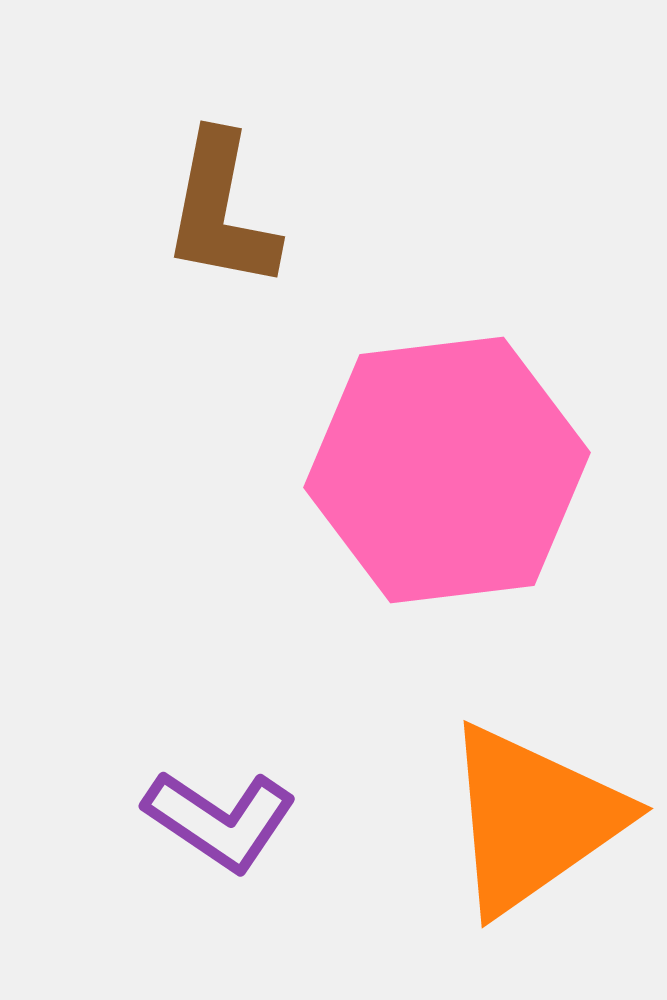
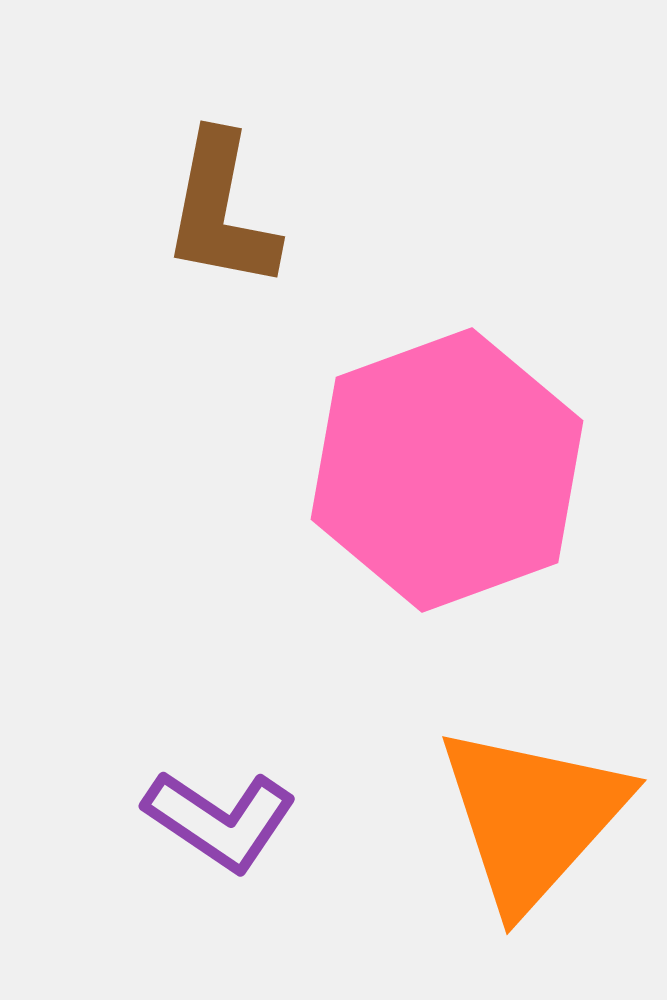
pink hexagon: rotated 13 degrees counterclockwise
orange triangle: moved 1 px left, 2 px up; rotated 13 degrees counterclockwise
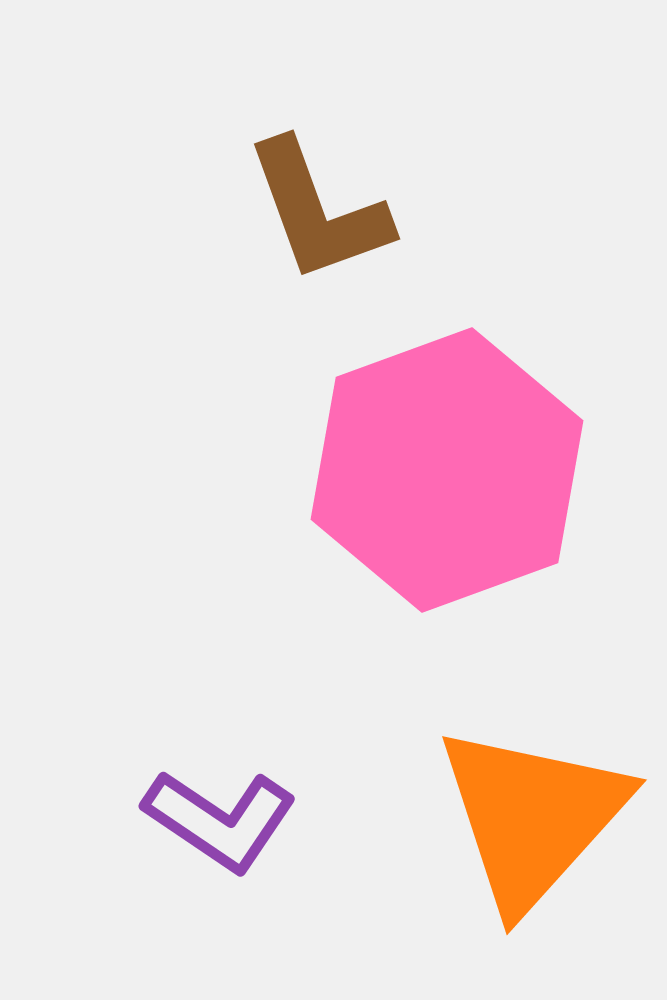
brown L-shape: moved 97 px right; rotated 31 degrees counterclockwise
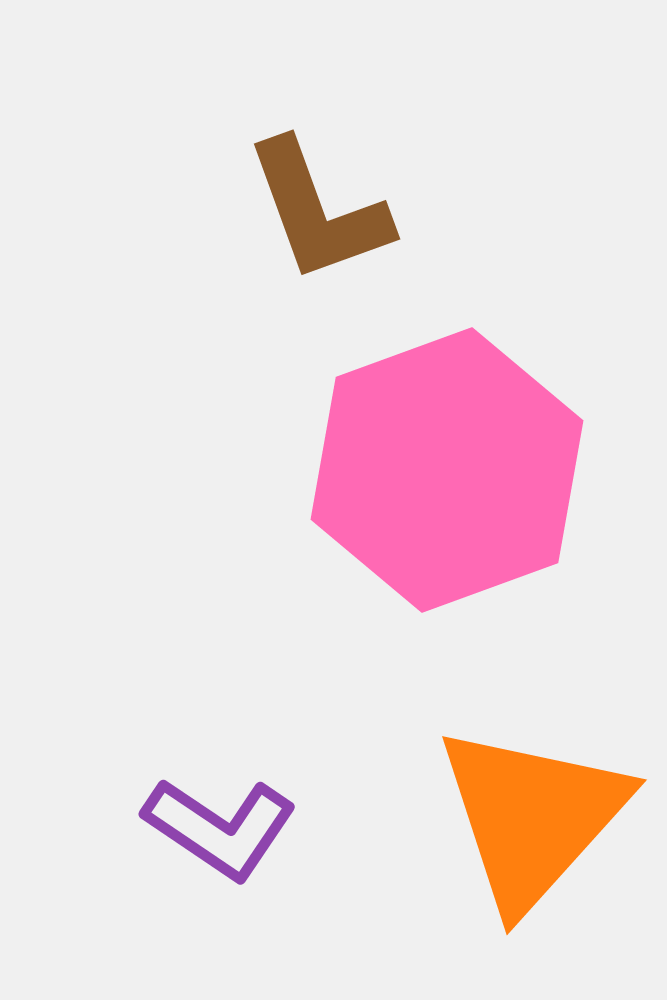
purple L-shape: moved 8 px down
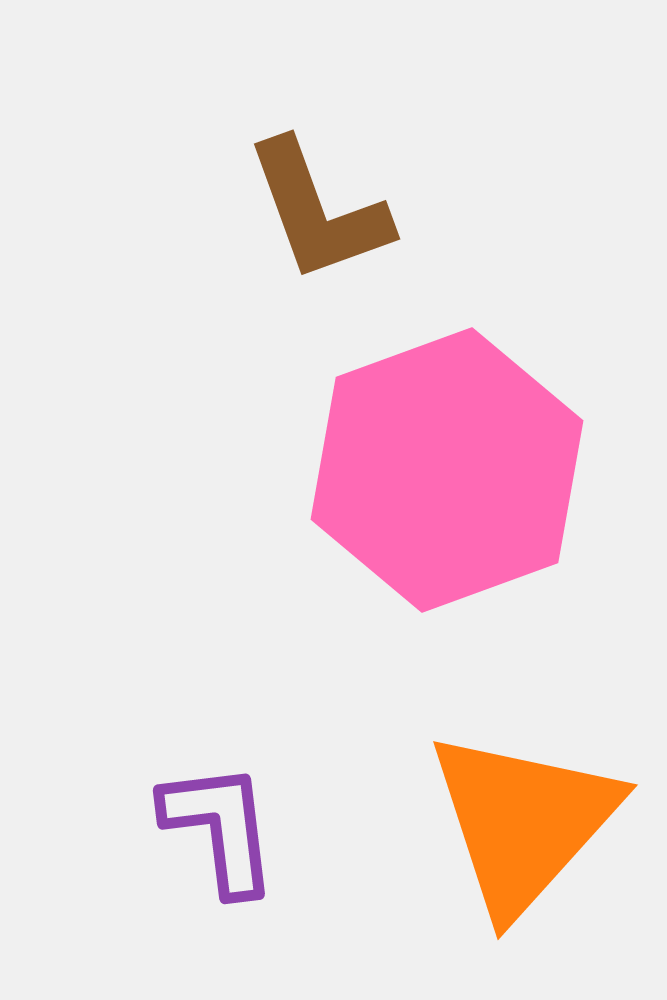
orange triangle: moved 9 px left, 5 px down
purple L-shape: rotated 131 degrees counterclockwise
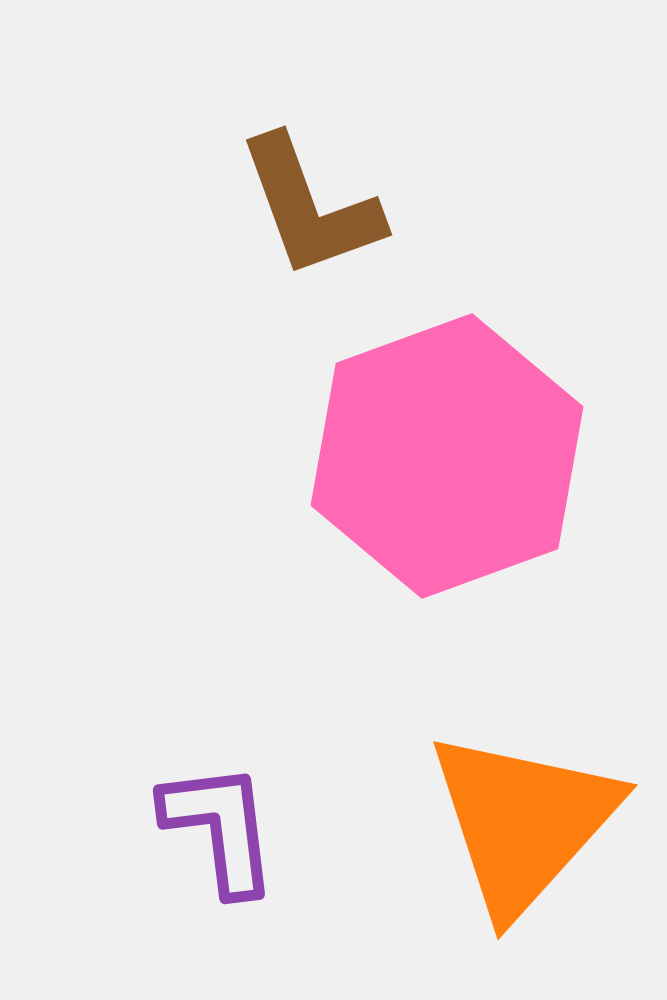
brown L-shape: moved 8 px left, 4 px up
pink hexagon: moved 14 px up
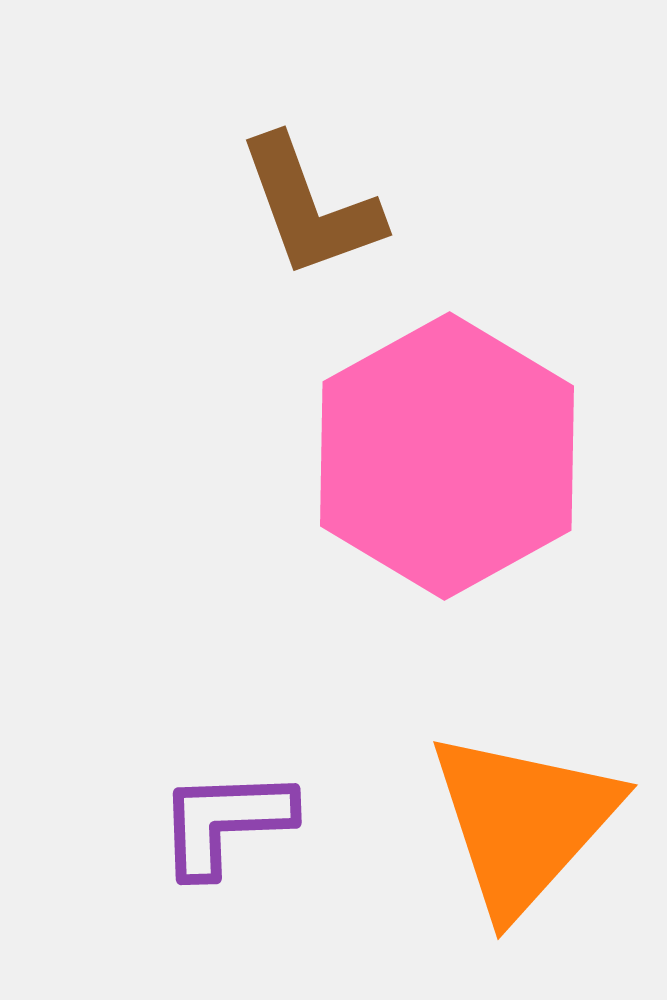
pink hexagon: rotated 9 degrees counterclockwise
purple L-shape: moved 5 px right, 6 px up; rotated 85 degrees counterclockwise
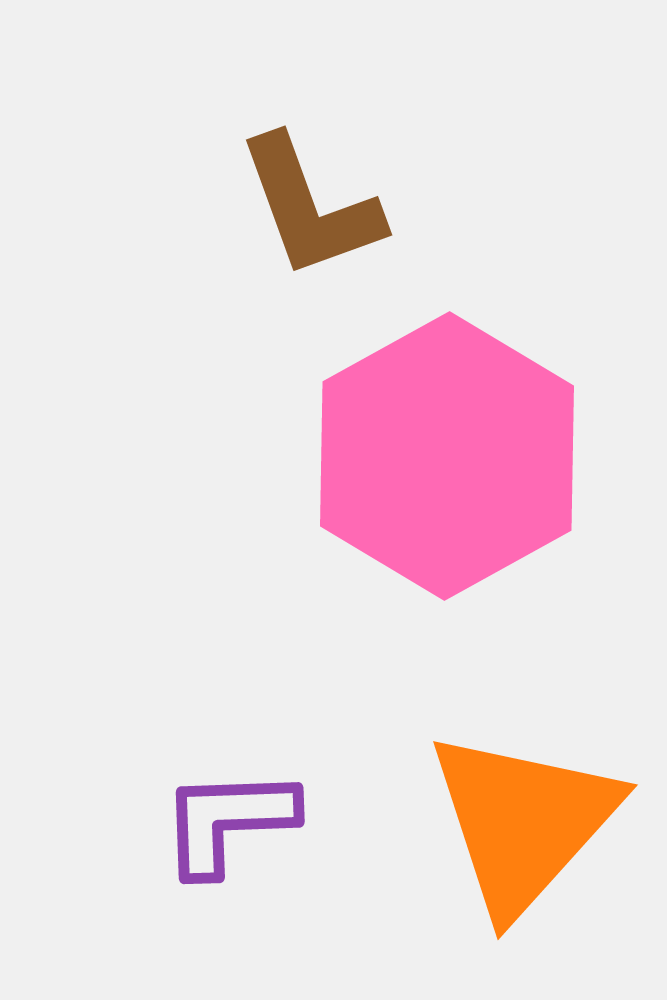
purple L-shape: moved 3 px right, 1 px up
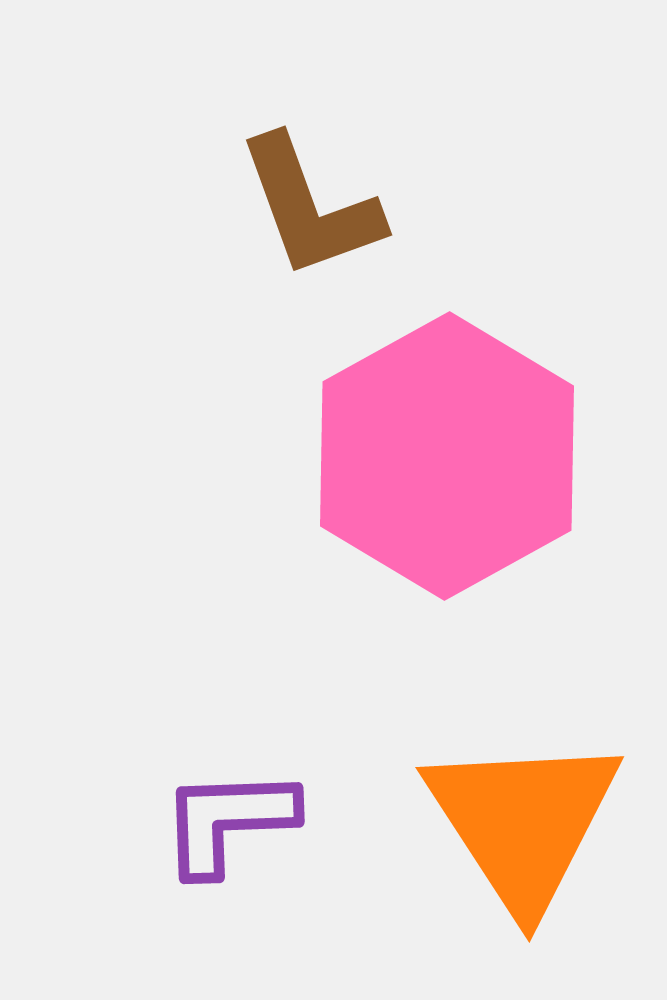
orange triangle: rotated 15 degrees counterclockwise
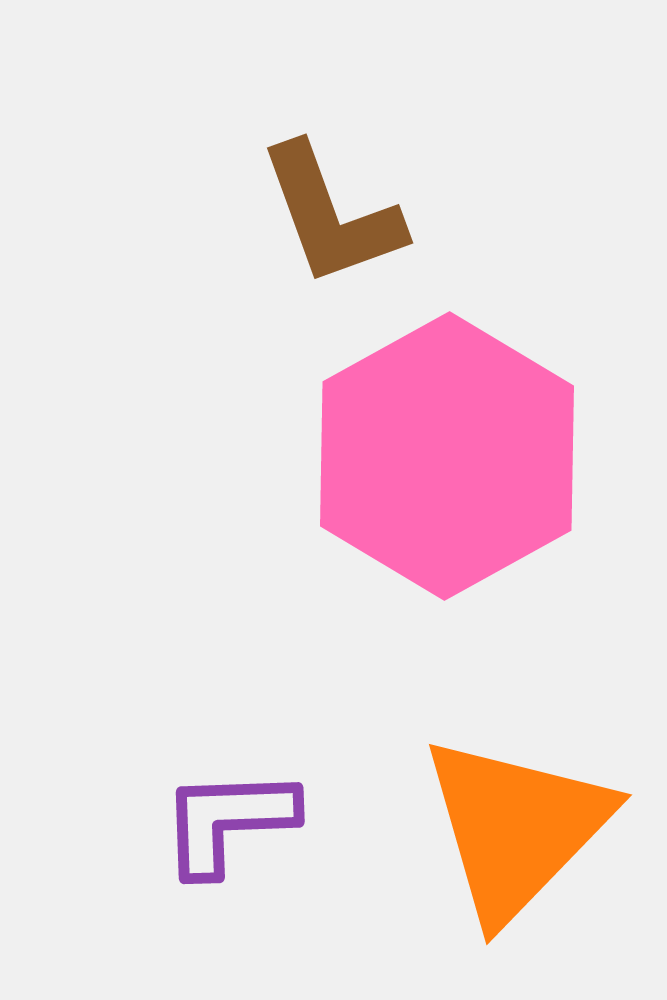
brown L-shape: moved 21 px right, 8 px down
orange triangle: moved 7 px left, 6 px down; rotated 17 degrees clockwise
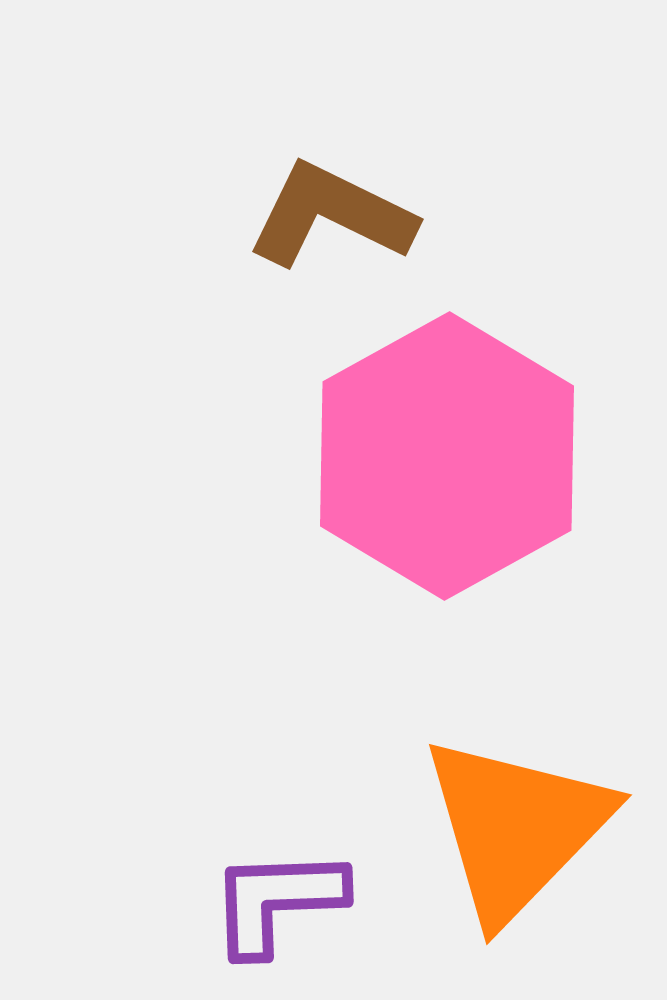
brown L-shape: rotated 136 degrees clockwise
purple L-shape: moved 49 px right, 80 px down
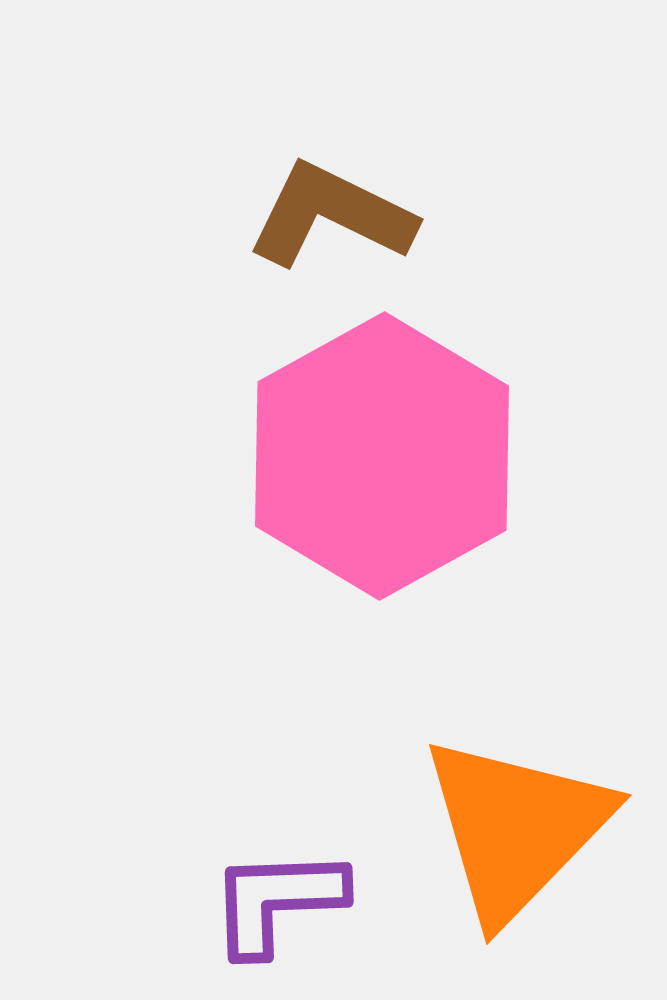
pink hexagon: moved 65 px left
